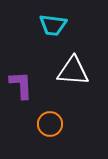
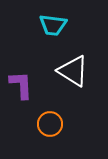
white triangle: rotated 28 degrees clockwise
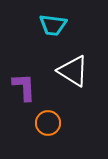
purple L-shape: moved 3 px right, 2 px down
orange circle: moved 2 px left, 1 px up
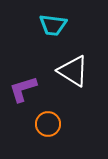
purple L-shape: moved 1 px left, 2 px down; rotated 104 degrees counterclockwise
orange circle: moved 1 px down
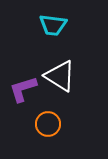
white triangle: moved 13 px left, 5 px down
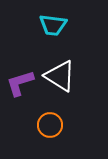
purple L-shape: moved 3 px left, 6 px up
orange circle: moved 2 px right, 1 px down
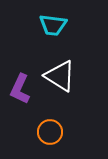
purple L-shape: moved 6 px down; rotated 48 degrees counterclockwise
orange circle: moved 7 px down
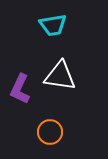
cyan trapezoid: rotated 16 degrees counterclockwise
white triangle: rotated 24 degrees counterclockwise
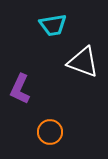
white triangle: moved 23 px right, 14 px up; rotated 12 degrees clockwise
